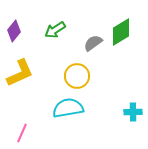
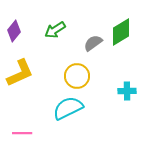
cyan semicircle: rotated 16 degrees counterclockwise
cyan cross: moved 6 px left, 21 px up
pink line: rotated 66 degrees clockwise
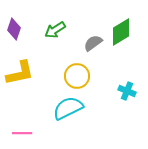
purple diamond: moved 2 px up; rotated 20 degrees counterclockwise
yellow L-shape: rotated 12 degrees clockwise
cyan cross: rotated 24 degrees clockwise
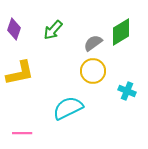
green arrow: moved 2 px left; rotated 15 degrees counterclockwise
yellow circle: moved 16 px right, 5 px up
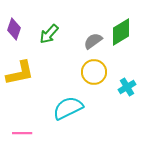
green arrow: moved 4 px left, 4 px down
gray semicircle: moved 2 px up
yellow circle: moved 1 px right, 1 px down
cyan cross: moved 4 px up; rotated 36 degrees clockwise
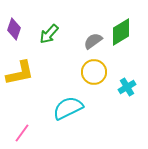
pink line: rotated 54 degrees counterclockwise
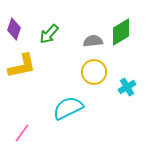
gray semicircle: rotated 30 degrees clockwise
yellow L-shape: moved 2 px right, 7 px up
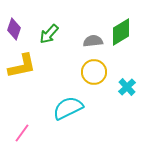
cyan cross: rotated 12 degrees counterclockwise
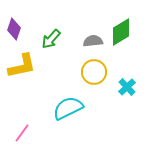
green arrow: moved 2 px right, 5 px down
